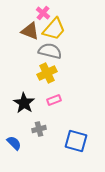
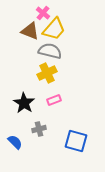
blue semicircle: moved 1 px right, 1 px up
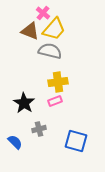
yellow cross: moved 11 px right, 9 px down; rotated 18 degrees clockwise
pink rectangle: moved 1 px right, 1 px down
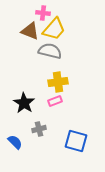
pink cross: rotated 32 degrees counterclockwise
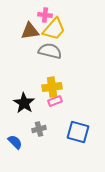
pink cross: moved 2 px right, 2 px down
brown triangle: rotated 30 degrees counterclockwise
yellow cross: moved 6 px left, 5 px down
blue square: moved 2 px right, 9 px up
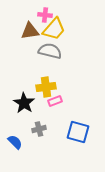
yellow cross: moved 6 px left
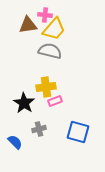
brown triangle: moved 2 px left, 6 px up
